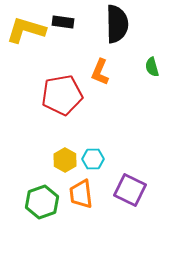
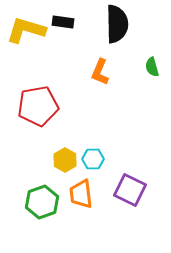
red pentagon: moved 24 px left, 11 px down
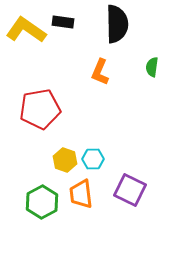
yellow L-shape: rotated 18 degrees clockwise
green semicircle: rotated 24 degrees clockwise
red pentagon: moved 2 px right, 3 px down
yellow hexagon: rotated 10 degrees counterclockwise
green hexagon: rotated 8 degrees counterclockwise
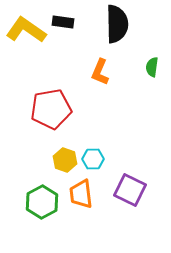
red pentagon: moved 11 px right
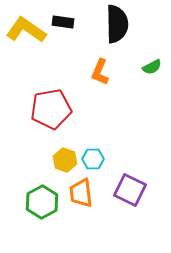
green semicircle: rotated 126 degrees counterclockwise
orange trapezoid: moved 1 px up
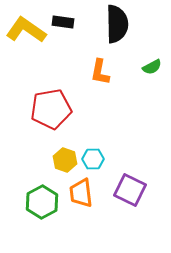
orange L-shape: rotated 12 degrees counterclockwise
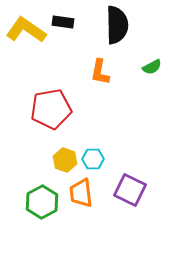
black semicircle: moved 1 px down
